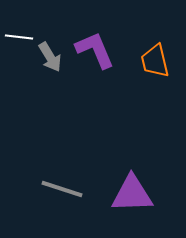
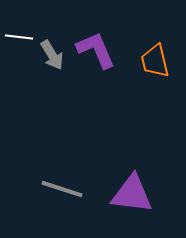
purple L-shape: moved 1 px right
gray arrow: moved 2 px right, 2 px up
purple triangle: rotated 9 degrees clockwise
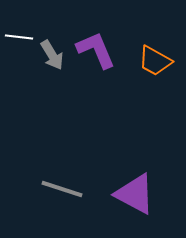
orange trapezoid: rotated 48 degrees counterclockwise
purple triangle: moved 3 px right; rotated 21 degrees clockwise
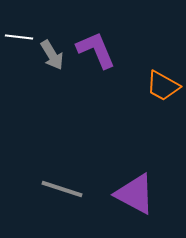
orange trapezoid: moved 8 px right, 25 px down
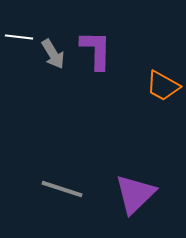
purple L-shape: rotated 24 degrees clockwise
gray arrow: moved 1 px right, 1 px up
purple triangle: rotated 48 degrees clockwise
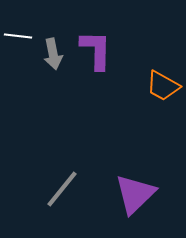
white line: moved 1 px left, 1 px up
gray arrow: rotated 20 degrees clockwise
gray line: rotated 69 degrees counterclockwise
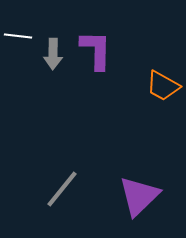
gray arrow: rotated 12 degrees clockwise
purple triangle: moved 4 px right, 2 px down
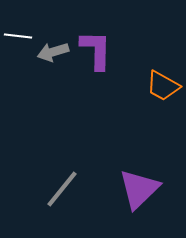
gray arrow: moved 2 px up; rotated 72 degrees clockwise
purple triangle: moved 7 px up
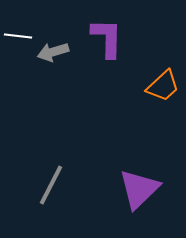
purple L-shape: moved 11 px right, 12 px up
orange trapezoid: rotated 72 degrees counterclockwise
gray line: moved 11 px left, 4 px up; rotated 12 degrees counterclockwise
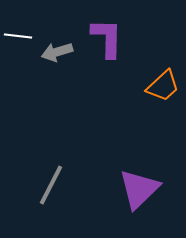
gray arrow: moved 4 px right
